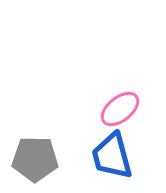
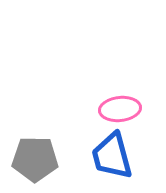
pink ellipse: rotated 33 degrees clockwise
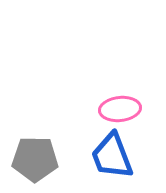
blue trapezoid: rotated 6 degrees counterclockwise
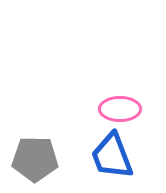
pink ellipse: rotated 6 degrees clockwise
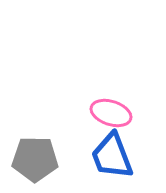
pink ellipse: moved 9 px left, 4 px down; rotated 18 degrees clockwise
